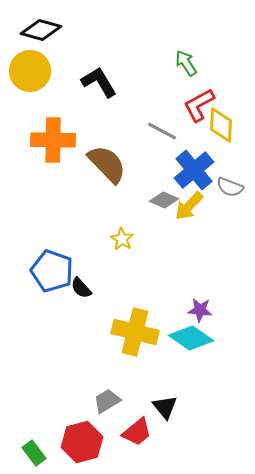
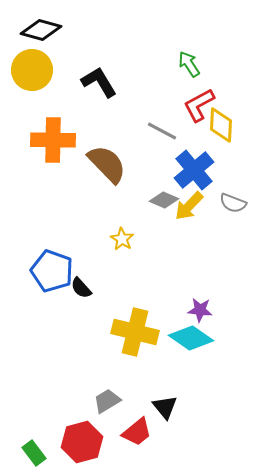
green arrow: moved 3 px right, 1 px down
yellow circle: moved 2 px right, 1 px up
gray semicircle: moved 3 px right, 16 px down
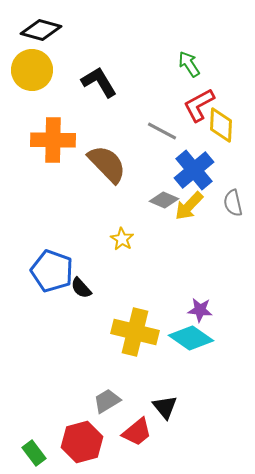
gray semicircle: rotated 56 degrees clockwise
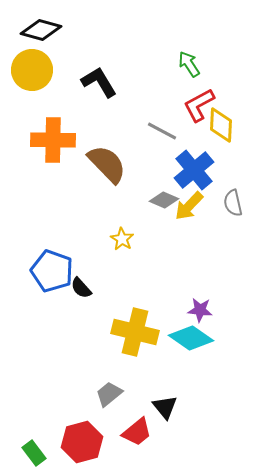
gray trapezoid: moved 2 px right, 7 px up; rotated 8 degrees counterclockwise
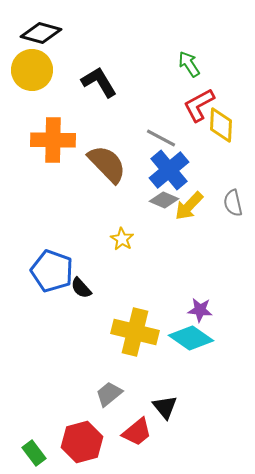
black diamond: moved 3 px down
gray line: moved 1 px left, 7 px down
blue cross: moved 25 px left
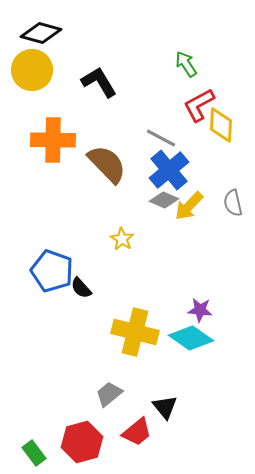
green arrow: moved 3 px left
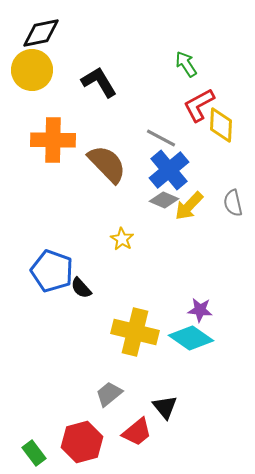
black diamond: rotated 27 degrees counterclockwise
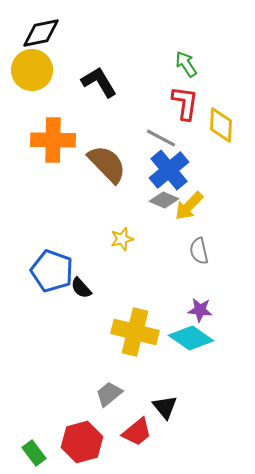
red L-shape: moved 14 px left, 2 px up; rotated 126 degrees clockwise
gray semicircle: moved 34 px left, 48 px down
yellow star: rotated 25 degrees clockwise
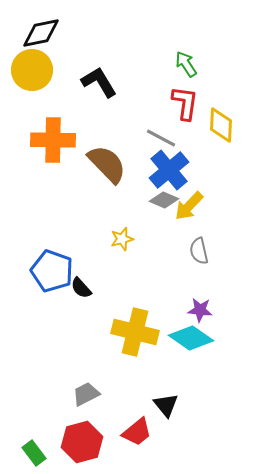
gray trapezoid: moved 23 px left; rotated 12 degrees clockwise
black triangle: moved 1 px right, 2 px up
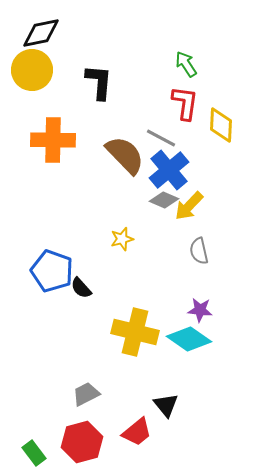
black L-shape: rotated 36 degrees clockwise
brown semicircle: moved 18 px right, 9 px up
cyan diamond: moved 2 px left, 1 px down
